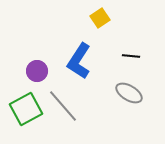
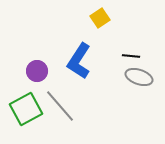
gray ellipse: moved 10 px right, 16 px up; rotated 12 degrees counterclockwise
gray line: moved 3 px left
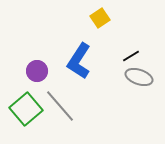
black line: rotated 36 degrees counterclockwise
green square: rotated 12 degrees counterclockwise
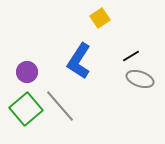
purple circle: moved 10 px left, 1 px down
gray ellipse: moved 1 px right, 2 px down
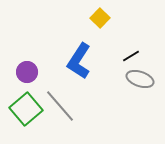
yellow square: rotated 12 degrees counterclockwise
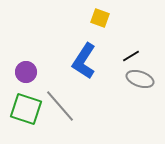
yellow square: rotated 24 degrees counterclockwise
blue L-shape: moved 5 px right
purple circle: moved 1 px left
green square: rotated 32 degrees counterclockwise
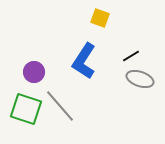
purple circle: moved 8 px right
